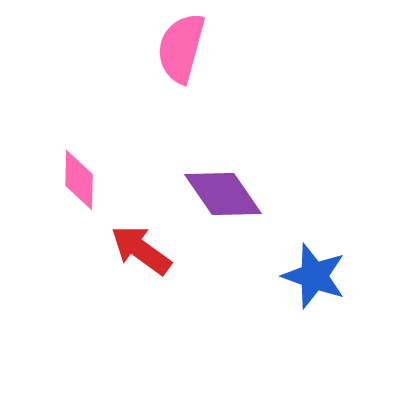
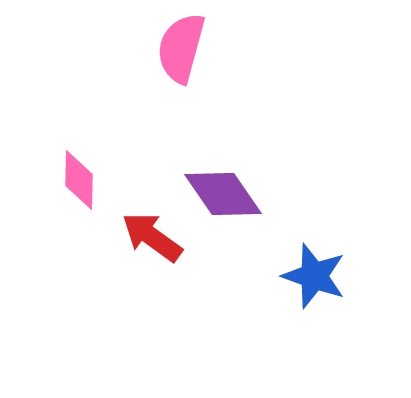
red arrow: moved 11 px right, 13 px up
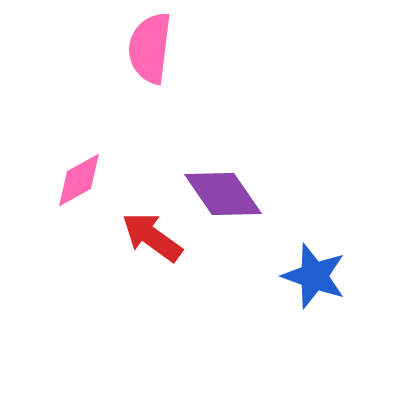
pink semicircle: moved 31 px left; rotated 8 degrees counterclockwise
pink diamond: rotated 60 degrees clockwise
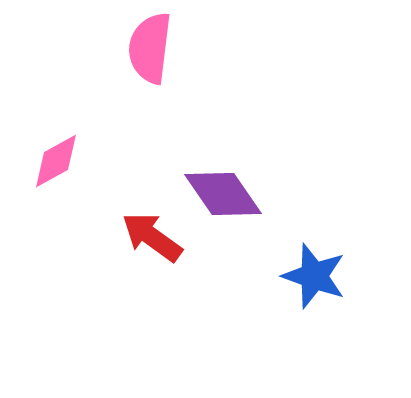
pink diamond: moved 23 px left, 19 px up
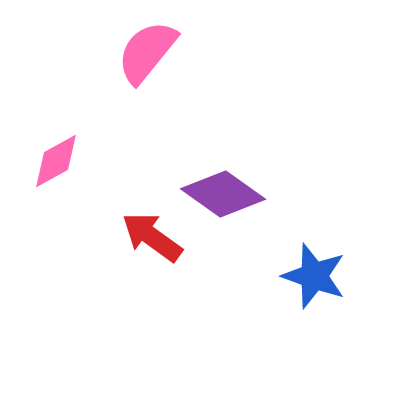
pink semicircle: moved 3 px left, 4 px down; rotated 32 degrees clockwise
purple diamond: rotated 20 degrees counterclockwise
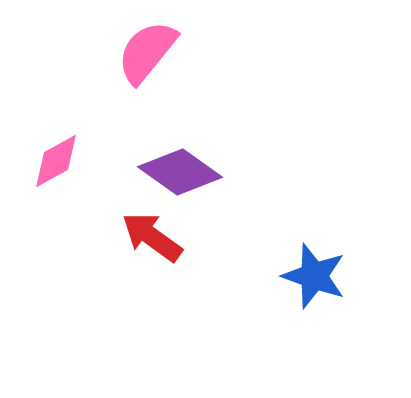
purple diamond: moved 43 px left, 22 px up
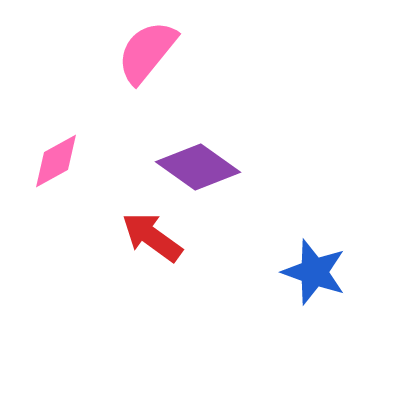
purple diamond: moved 18 px right, 5 px up
blue star: moved 4 px up
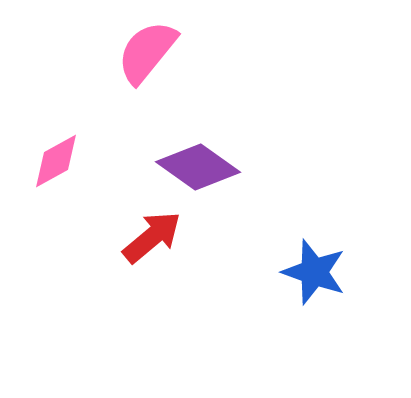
red arrow: rotated 104 degrees clockwise
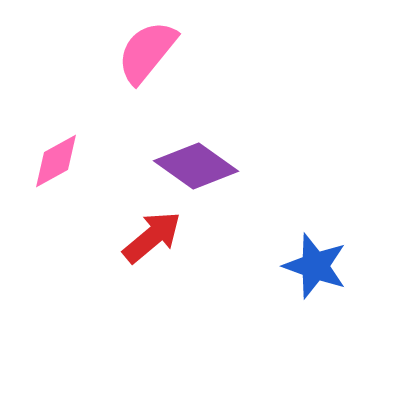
purple diamond: moved 2 px left, 1 px up
blue star: moved 1 px right, 6 px up
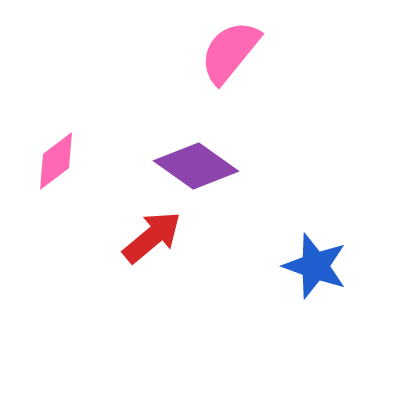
pink semicircle: moved 83 px right
pink diamond: rotated 8 degrees counterclockwise
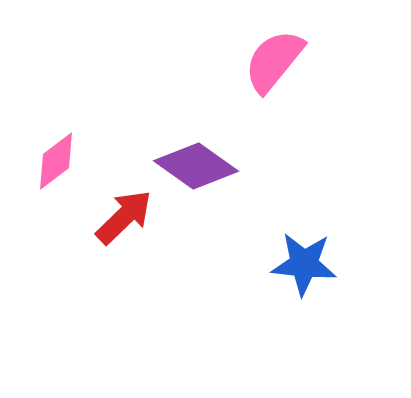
pink semicircle: moved 44 px right, 9 px down
red arrow: moved 28 px left, 20 px up; rotated 4 degrees counterclockwise
blue star: moved 11 px left, 2 px up; rotated 14 degrees counterclockwise
